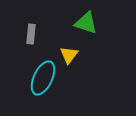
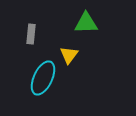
green triangle: rotated 20 degrees counterclockwise
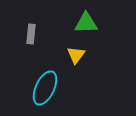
yellow triangle: moved 7 px right
cyan ellipse: moved 2 px right, 10 px down
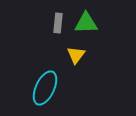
gray rectangle: moved 27 px right, 11 px up
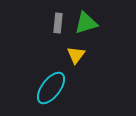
green triangle: rotated 15 degrees counterclockwise
cyan ellipse: moved 6 px right; rotated 12 degrees clockwise
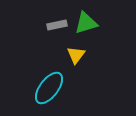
gray rectangle: moved 1 px left, 2 px down; rotated 72 degrees clockwise
cyan ellipse: moved 2 px left
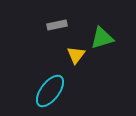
green triangle: moved 16 px right, 15 px down
cyan ellipse: moved 1 px right, 3 px down
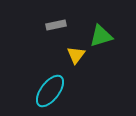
gray rectangle: moved 1 px left
green triangle: moved 1 px left, 2 px up
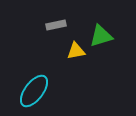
yellow triangle: moved 4 px up; rotated 42 degrees clockwise
cyan ellipse: moved 16 px left
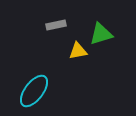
green triangle: moved 2 px up
yellow triangle: moved 2 px right
